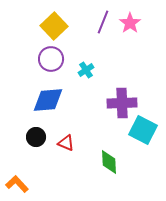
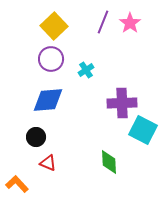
red triangle: moved 18 px left, 20 px down
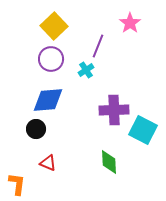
purple line: moved 5 px left, 24 px down
purple cross: moved 8 px left, 7 px down
black circle: moved 8 px up
orange L-shape: rotated 50 degrees clockwise
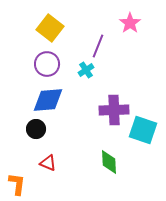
yellow square: moved 4 px left, 2 px down; rotated 8 degrees counterclockwise
purple circle: moved 4 px left, 5 px down
cyan square: rotated 8 degrees counterclockwise
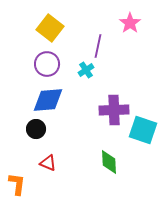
purple line: rotated 10 degrees counterclockwise
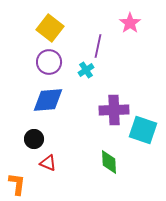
purple circle: moved 2 px right, 2 px up
black circle: moved 2 px left, 10 px down
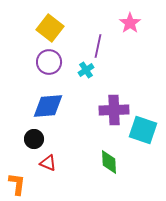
blue diamond: moved 6 px down
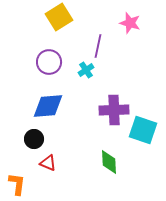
pink star: rotated 20 degrees counterclockwise
yellow square: moved 9 px right, 11 px up; rotated 20 degrees clockwise
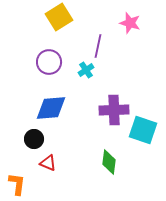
blue diamond: moved 3 px right, 2 px down
green diamond: rotated 10 degrees clockwise
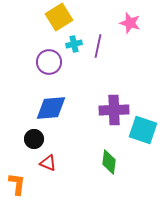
cyan cross: moved 12 px left, 26 px up; rotated 21 degrees clockwise
